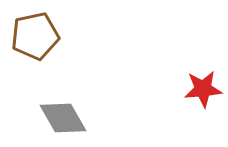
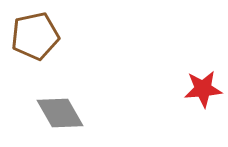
gray diamond: moved 3 px left, 5 px up
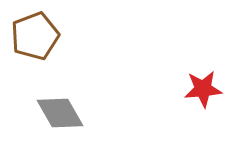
brown pentagon: rotated 9 degrees counterclockwise
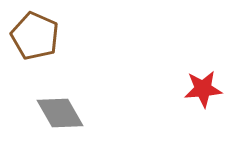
brown pentagon: rotated 27 degrees counterclockwise
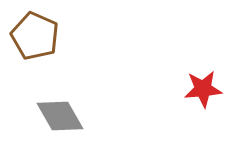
gray diamond: moved 3 px down
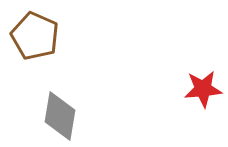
gray diamond: rotated 39 degrees clockwise
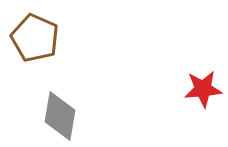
brown pentagon: moved 2 px down
